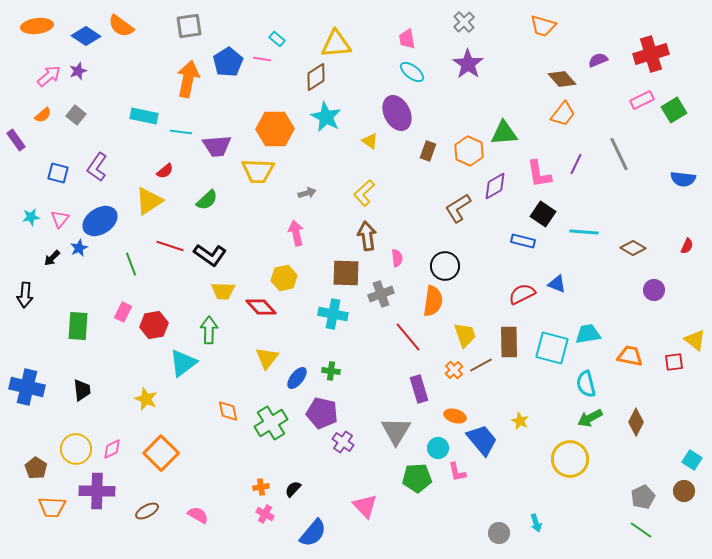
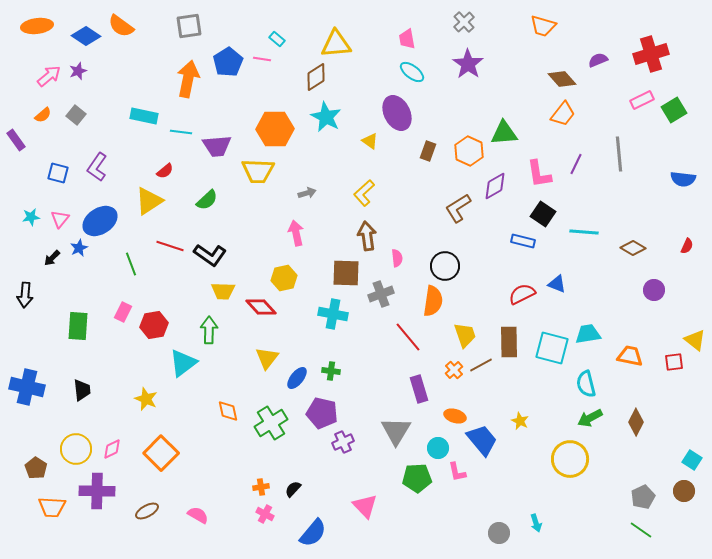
gray line at (619, 154): rotated 20 degrees clockwise
purple cross at (343, 442): rotated 30 degrees clockwise
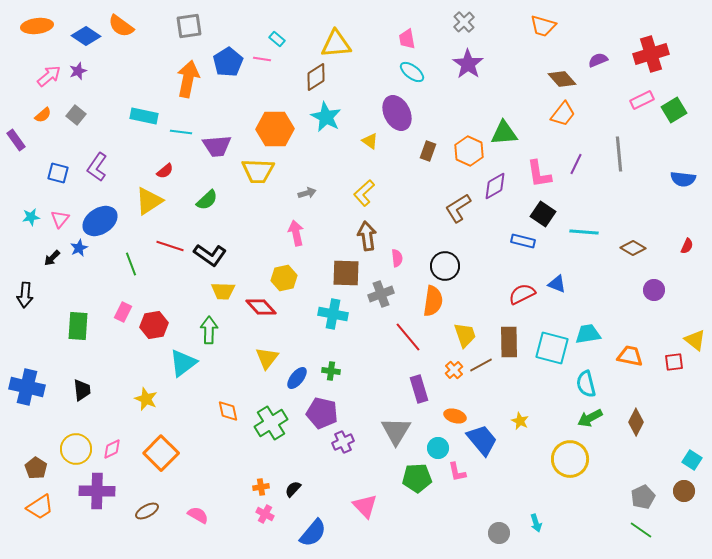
orange trapezoid at (52, 507): moved 12 px left; rotated 36 degrees counterclockwise
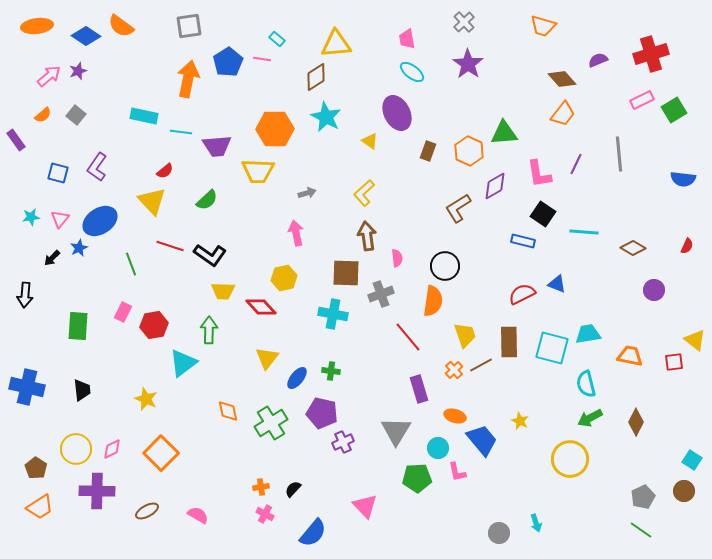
yellow triangle at (149, 201): moved 3 px right; rotated 40 degrees counterclockwise
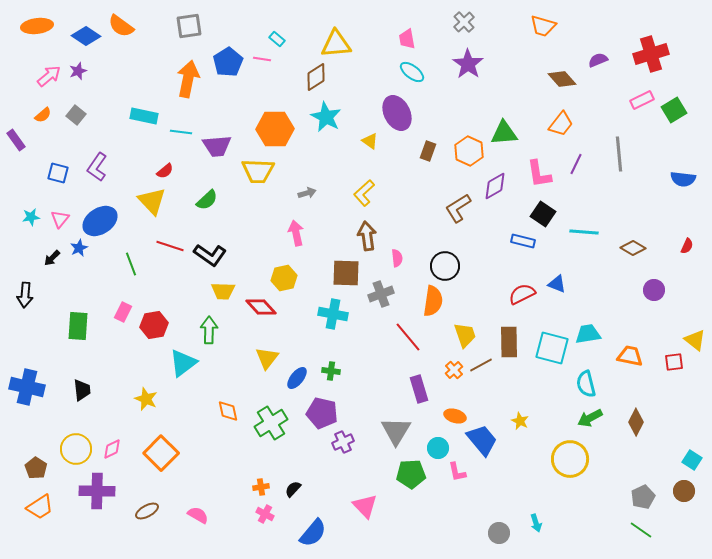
orange trapezoid at (563, 114): moved 2 px left, 10 px down
green pentagon at (417, 478): moved 6 px left, 4 px up
